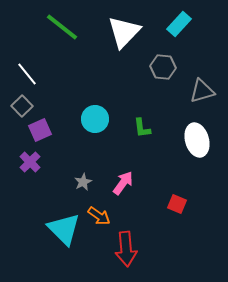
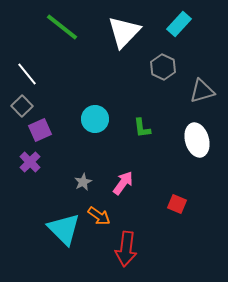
gray hexagon: rotated 20 degrees clockwise
red arrow: rotated 12 degrees clockwise
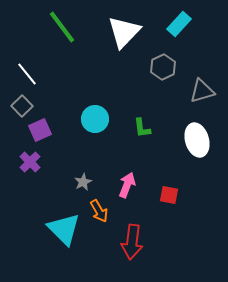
green line: rotated 15 degrees clockwise
gray hexagon: rotated 10 degrees clockwise
pink arrow: moved 4 px right, 2 px down; rotated 15 degrees counterclockwise
red square: moved 8 px left, 9 px up; rotated 12 degrees counterclockwise
orange arrow: moved 5 px up; rotated 25 degrees clockwise
red arrow: moved 6 px right, 7 px up
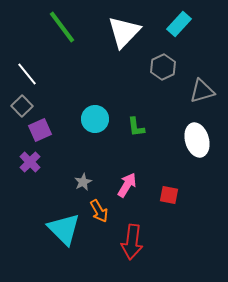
green L-shape: moved 6 px left, 1 px up
pink arrow: rotated 10 degrees clockwise
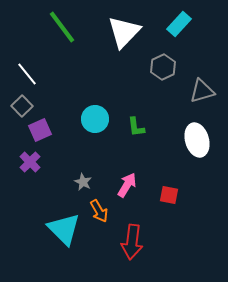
gray star: rotated 18 degrees counterclockwise
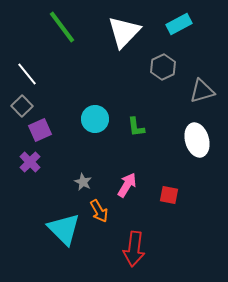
cyan rectangle: rotated 20 degrees clockwise
red arrow: moved 2 px right, 7 px down
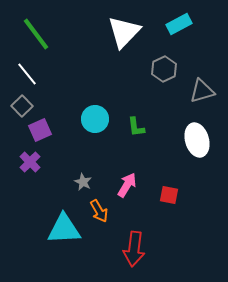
green line: moved 26 px left, 7 px down
gray hexagon: moved 1 px right, 2 px down
cyan triangle: rotated 48 degrees counterclockwise
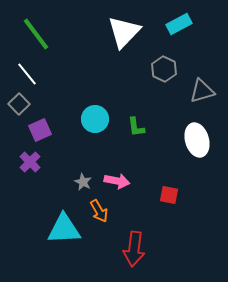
gray hexagon: rotated 10 degrees counterclockwise
gray square: moved 3 px left, 2 px up
pink arrow: moved 10 px left, 4 px up; rotated 70 degrees clockwise
